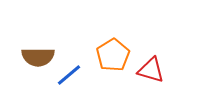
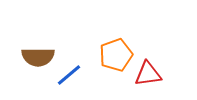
orange pentagon: moved 3 px right; rotated 12 degrees clockwise
red triangle: moved 3 px left, 4 px down; rotated 24 degrees counterclockwise
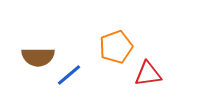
orange pentagon: moved 8 px up
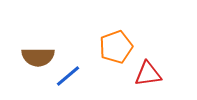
blue line: moved 1 px left, 1 px down
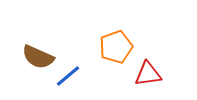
brown semicircle: rotated 24 degrees clockwise
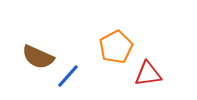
orange pentagon: rotated 8 degrees counterclockwise
blue line: rotated 8 degrees counterclockwise
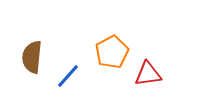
orange pentagon: moved 4 px left, 5 px down
brown semicircle: moved 6 px left; rotated 72 degrees clockwise
